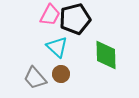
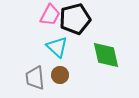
green diamond: rotated 12 degrees counterclockwise
brown circle: moved 1 px left, 1 px down
gray trapezoid: rotated 35 degrees clockwise
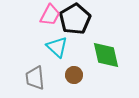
black pentagon: rotated 16 degrees counterclockwise
brown circle: moved 14 px right
